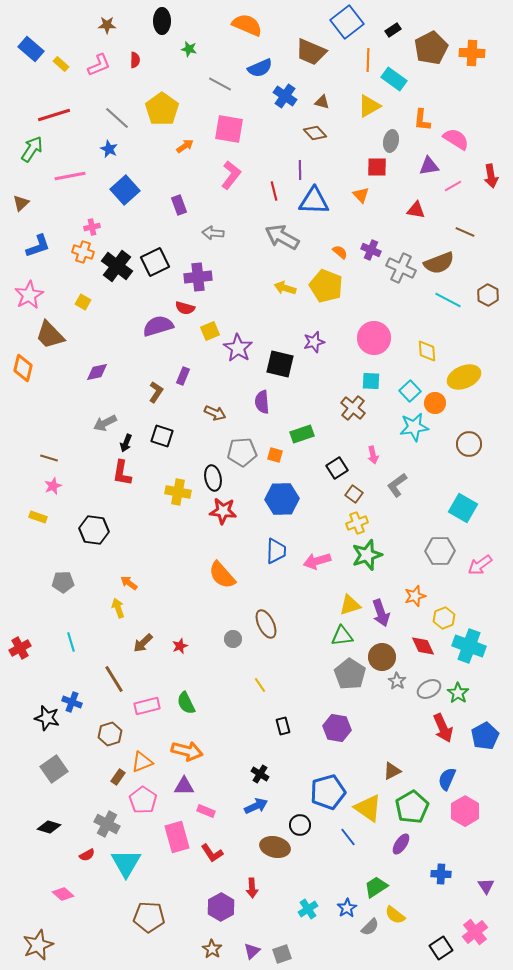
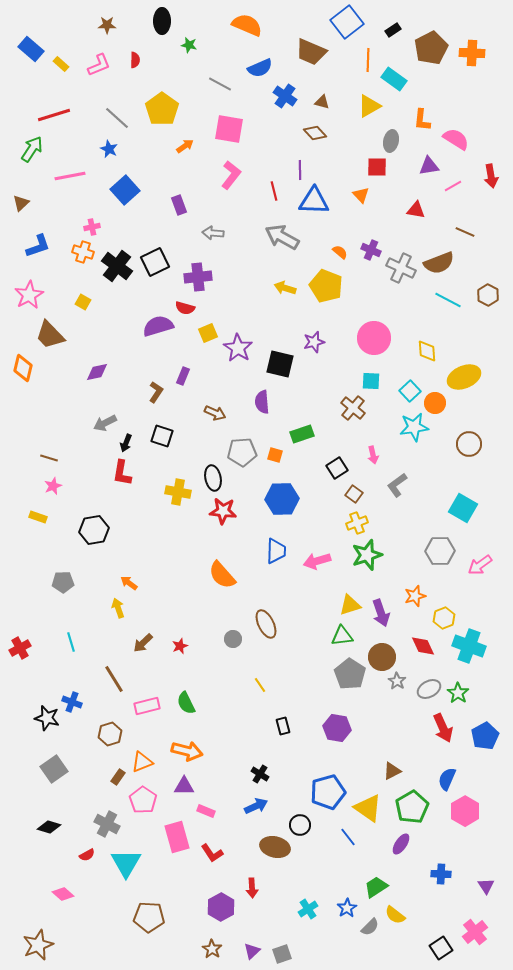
green star at (189, 49): moved 4 px up
yellow square at (210, 331): moved 2 px left, 2 px down
black hexagon at (94, 530): rotated 16 degrees counterclockwise
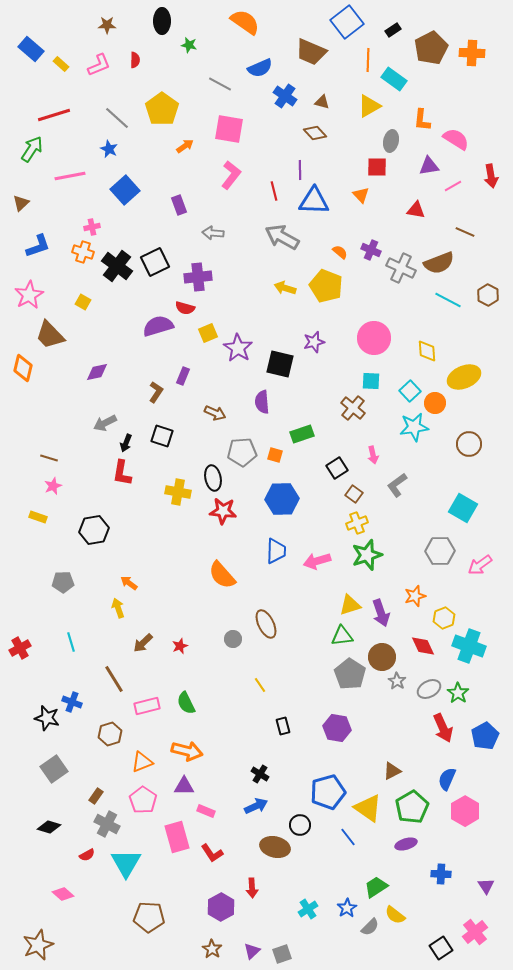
orange semicircle at (247, 25): moved 2 px left, 3 px up; rotated 12 degrees clockwise
brown rectangle at (118, 777): moved 22 px left, 19 px down
purple ellipse at (401, 844): moved 5 px right; rotated 40 degrees clockwise
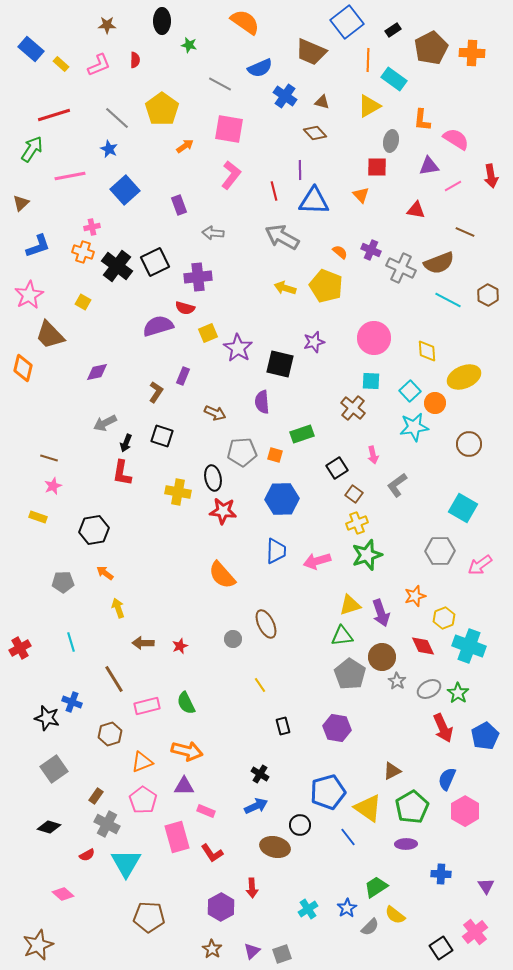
orange arrow at (129, 583): moved 24 px left, 10 px up
brown arrow at (143, 643): rotated 45 degrees clockwise
purple ellipse at (406, 844): rotated 15 degrees clockwise
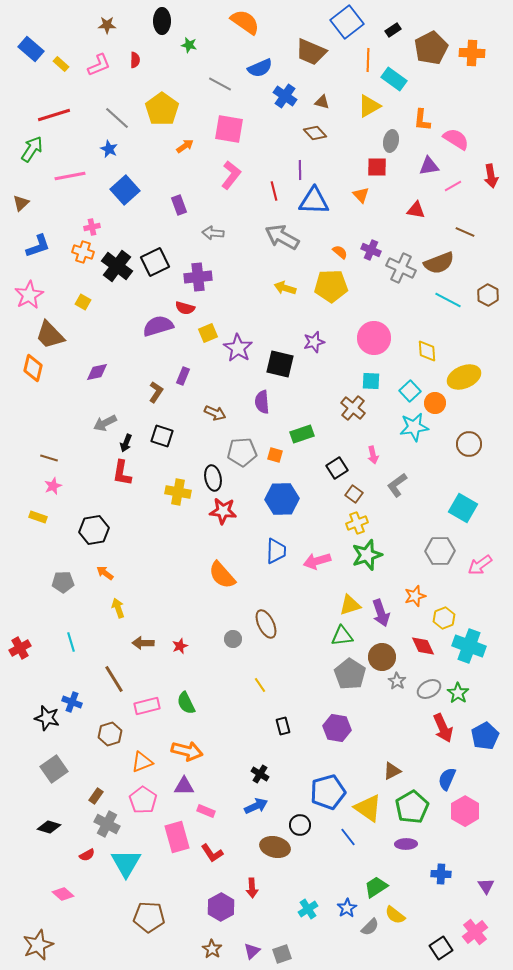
yellow pentagon at (326, 286): moved 5 px right; rotated 24 degrees counterclockwise
orange diamond at (23, 368): moved 10 px right
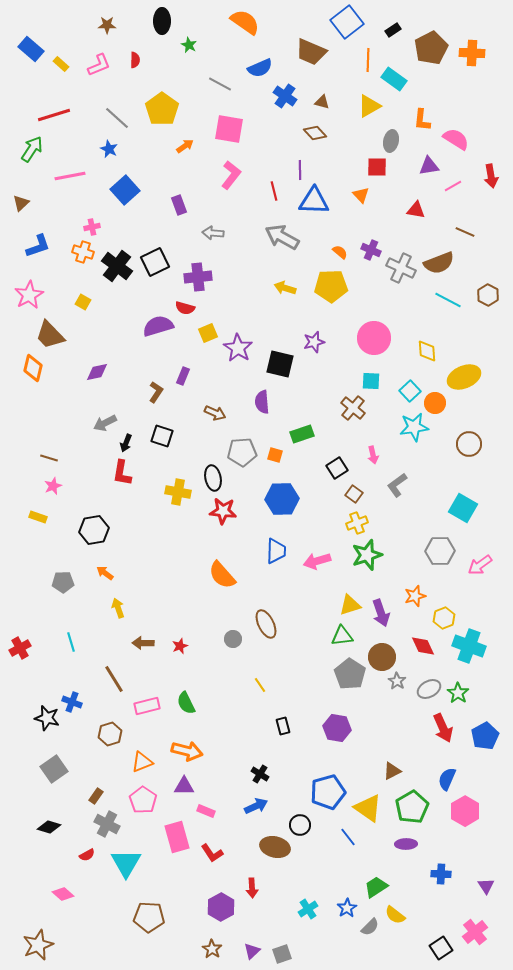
green star at (189, 45): rotated 14 degrees clockwise
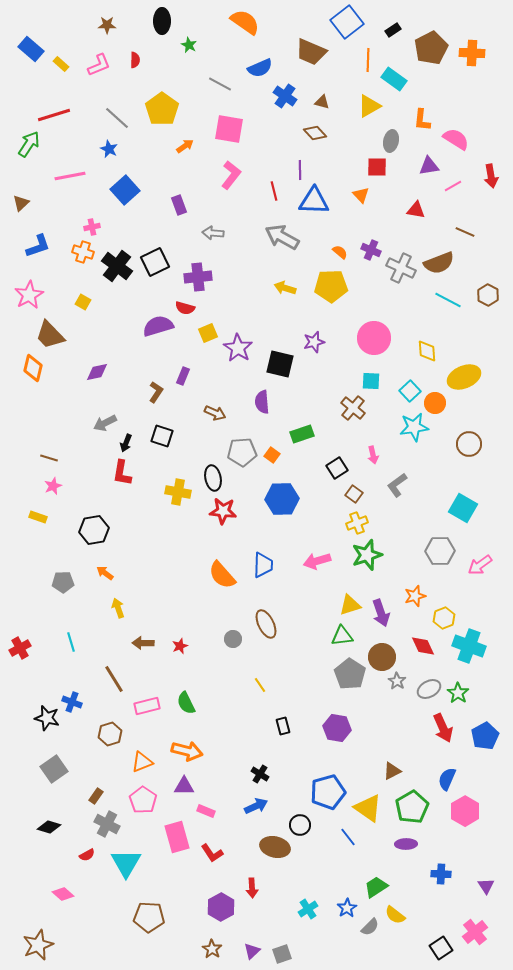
green arrow at (32, 149): moved 3 px left, 5 px up
orange square at (275, 455): moved 3 px left; rotated 21 degrees clockwise
blue trapezoid at (276, 551): moved 13 px left, 14 px down
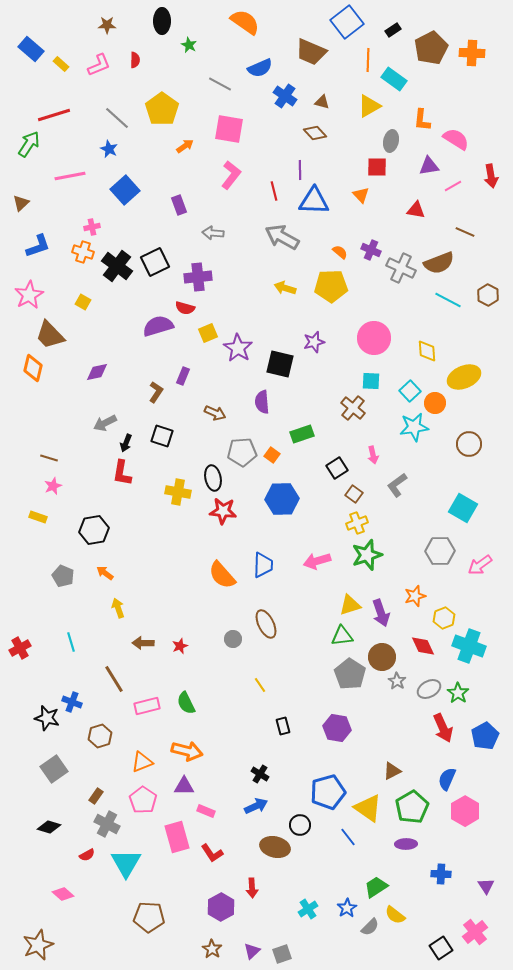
gray pentagon at (63, 582): moved 6 px up; rotated 25 degrees clockwise
brown hexagon at (110, 734): moved 10 px left, 2 px down
